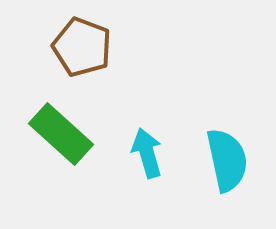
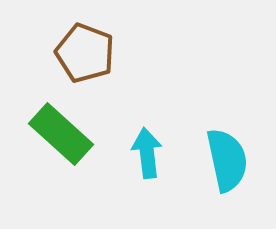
brown pentagon: moved 3 px right, 6 px down
cyan arrow: rotated 9 degrees clockwise
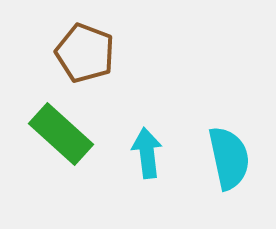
cyan semicircle: moved 2 px right, 2 px up
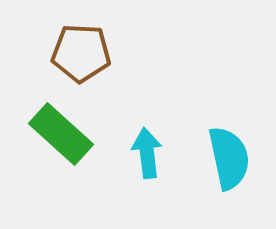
brown pentagon: moved 4 px left; rotated 18 degrees counterclockwise
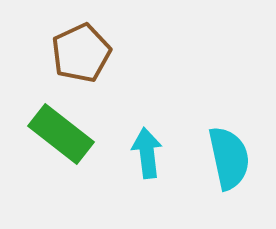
brown pentagon: rotated 28 degrees counterclockwise
green rectangle: rotated 4 degrees counterclockwise
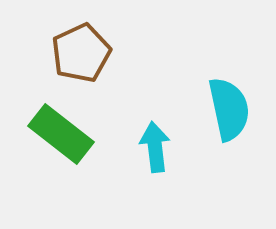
cyan arrow: moved 8 px right, 6 px up
cyan semicircle: moved 49 px up
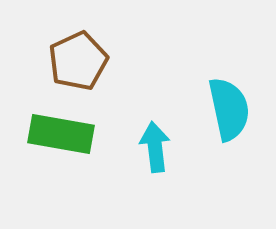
brown pentagon: moved 3 px left, 8 px down
green rectangle: rotated 28 degrees counterclockwise
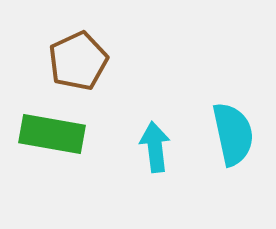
cyan semicircle: moved 4 px right, 25 px down
green rectangle: moved 9 px left
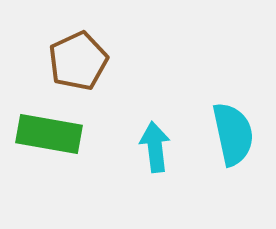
green rectangle: moved 3 px left
